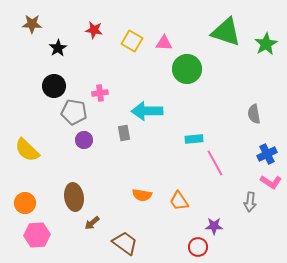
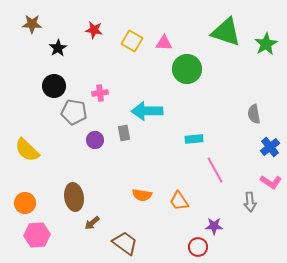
purple circle: moved 11 px right
blue cross: moved 3 px right, 7 px up; rotated 12 degrees counterclockwise
pink line: moved 7 px down
gray arrow: rotated 12 degrees counterclockwise
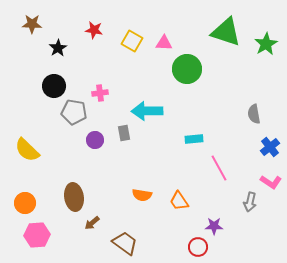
pink line: moved 4 px right, 2 px up
gray arrow: rotated 18 degrees clockwise
